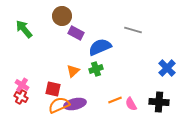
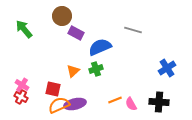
blue cross: rotated 12 degrees clockwise
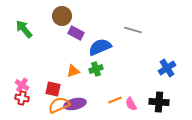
orange triangle: rotated 24 degrees clockwise
red cross: moved 1 px right, 1 px down; rotated 16 degrees counterclockwise
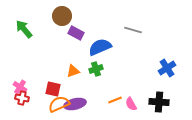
pink cross: moved 2 px left, 2 px down
orange semicircle: moved 1 px up
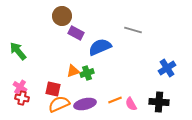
green arrow: moved 6 px left, 22 px down
green cross: moved 9 px left, 4 px down
purple ellipse: moved 10 px right
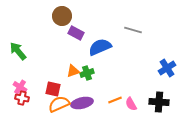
purple ellipse: moved 3 px left, 1 px up
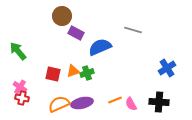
red square: moved 15 px up
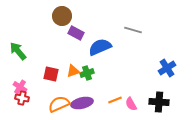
red square: moved 2 px left
